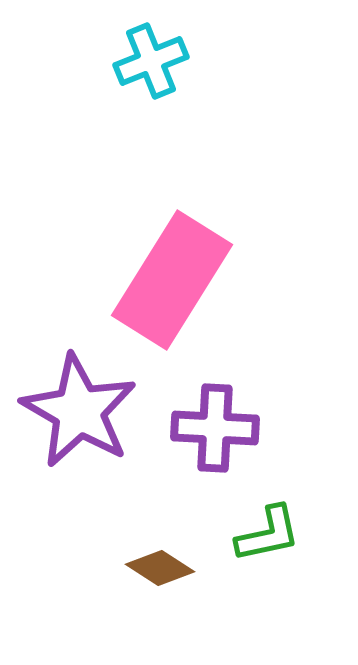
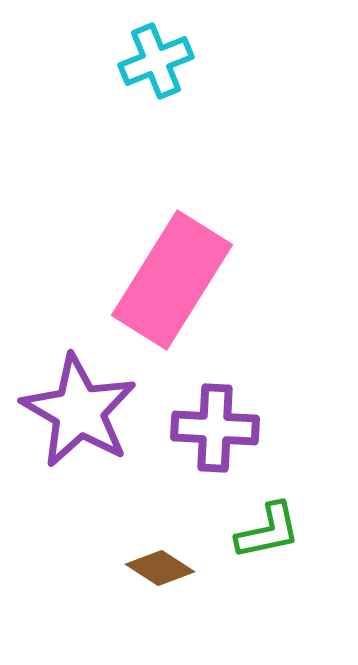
cyan cross: moved 5 px right
green L-shape: moved 3 px up
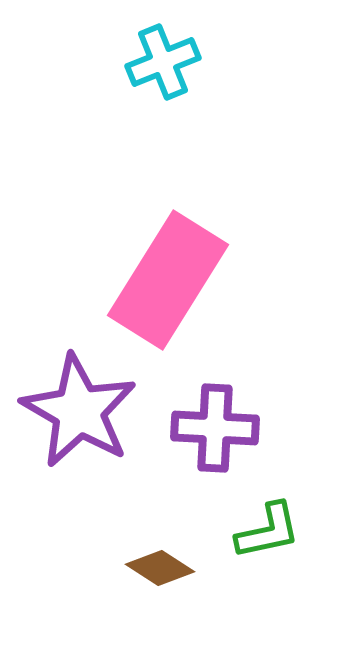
cyan cross: moved 7 px right, 1 px down
pink rectangle: moved 4 px left
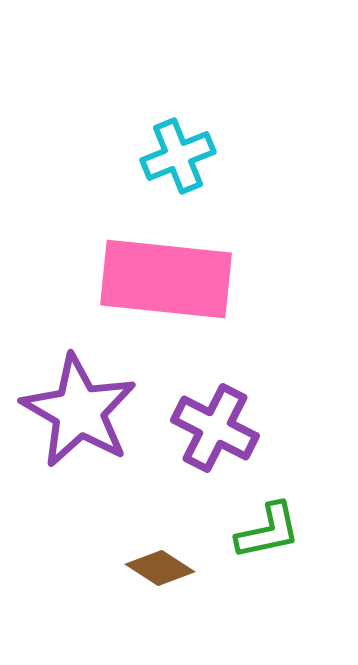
cyan cross: moved 15 px right, 94 px down
pink rectangle: moved 2 px left, 1 px up; rotated 64 degrees clockwise
purple cross: rotated 24 degrees clockwise
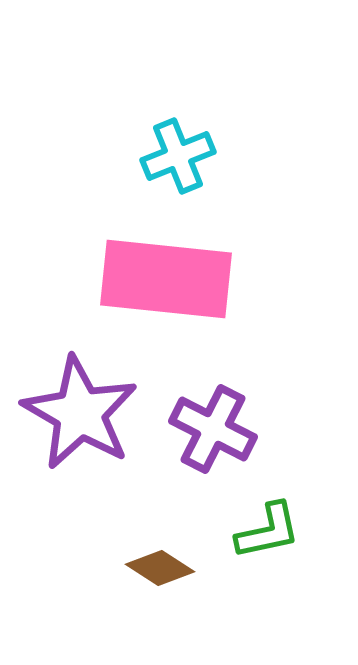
purple star: moved 1 px right, 2 px down
purple cross: moved 2 px left, 1 px down
